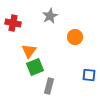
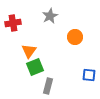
red cross: rotated 21 degrees counterclockwise
gray rectangle: moved 1 px left
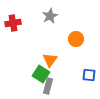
orange circle: moved 1 px right, 2 px down
orange triangle: moved 21 px right, 9 px down
green square: moved 6 px right, 7 px down; rotated 36 degrees counterclockwise
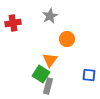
orange circle: moved 9 px left
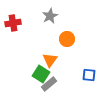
gray rectangle: moved 1 px right, 2 px up; rotated 35 degrees clockwise
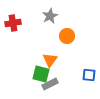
orange circle: moved 3 px up
green square: rotated 18 degrees counterclockwise
gray rectangle: moved 1 px right; rotated 14 degrees clockwise
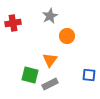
green square: moved 11 px left, 1 px down
